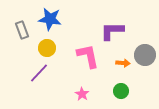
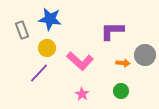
pink L-shape: moved 8 px left, 5 px down; rotated 144 degrees clockwise
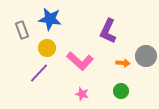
purple L-shape: moved 4 px left; rotated 65 degrees counterclockwise
gray circle: moved 1 px right, 1 px down
pink star: rotated 16 degrees counterclockwise
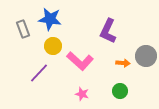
gray rectangle: moved 1 px right, 1 px up
yellow circle: moved 6 px right, 2 px up
green circle: moved 1 px left
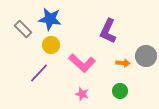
gray rectangle: rotated 24 degrees counterclockwise
yellow circle: moved 2 px left, 1 px up
pink L-shape: moved 2 px right, 2 px down
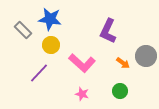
gray rectangle: moved 1 px down
orange arrow: rotated 32 degrees clockwise
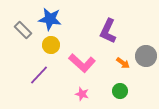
purple line: moved 2 px down
